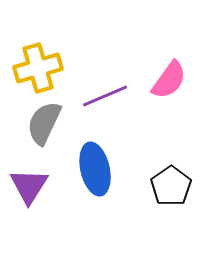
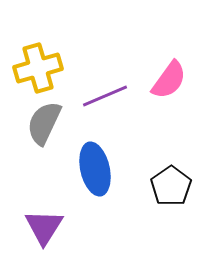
purple triangle: moved 15 px right, 41 px down
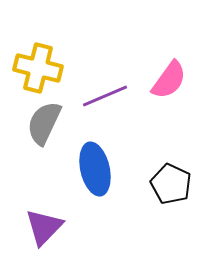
yellow cross: rotated 30 degrees clockwise
black pentagon: moved 2 px up; rotated 12 degrees counterclockwise
purple triangle: rotated 12 degrees clockwise
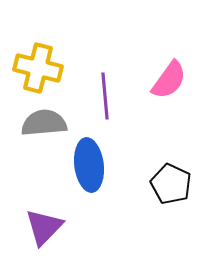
purple line: rotated 72 degrees counterclockwise
gray semicircle: rotated 60 degrees clockwise
blue ellipse: moved 6 px left, 4 px up; rotated 6 degrees clockwise
